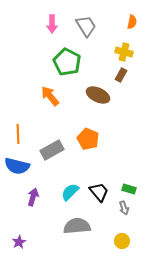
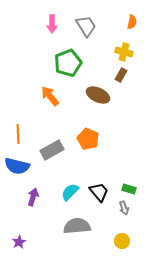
green pentagon: moved 1 px right, 1 px down; rotated 24 degrees clockwise
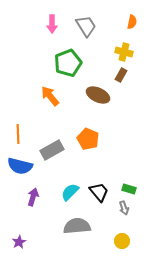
blue semicircle: moved 3 px right
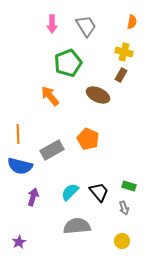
green rectangle: moved 3 px up
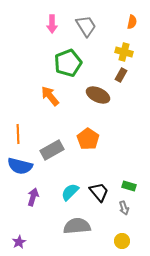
orange pentagon: rotated 10 degrees clockwise
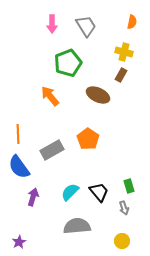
blue semicircle: moved 1 px left, 1 px down; rotated 40 degrees clockwise
green rectangle: rotated 56 degrees clockwise
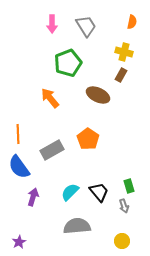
orange arrow: moved 2 px down
gray arrow: moved 2 px up
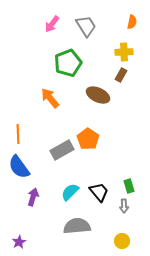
pink arrow: rotated 36 degrees clockwise
yellow cross: rotated 18 degrees counterclockwise
gray rectangle: moved 10 px right
gray arrow: rotated 16 degrees clockwise
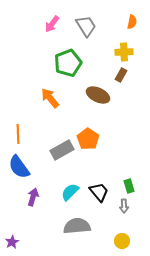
purple star: moved 7 px left
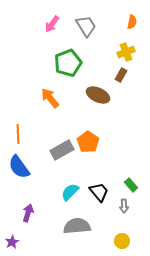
yellow cross: moved 2 px right; rotated 18 degrees counterclockwise
orange pentagon: moved 3 px down
green rectangle: moved 2 px right, 1 px up; rotated 24 degrees counterclockwise
purple arrow: moved 5 px left, 16 px down
